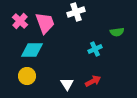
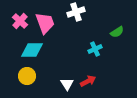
green semicircle: rotated 24 degrees counterclockwise
red arrow: moved 5 px left
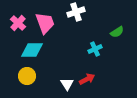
pink cross: moved 2 px left, 2 px down
red arrow: moved 1 px left, 2 px up
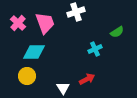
cyan diamond: moved 2 px right, 2 px down
white triangle: moved 4 px left, 4 px down
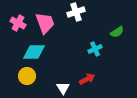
pink cross: rotated 14 degrees counterclockwise
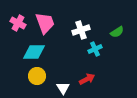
white cross: moved 5 px right, 18 px down
yellow circle: moved 10 px right
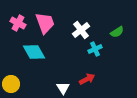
white cross: rotated 18 degrees counterclockwise
cyan diamond: rotated 60 degrees clockwise
yellow circle: moved 26 px left, 8 px down
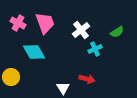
red arrow: rotated 42 degrees clockwise
yellow circle: moved 7 px up
